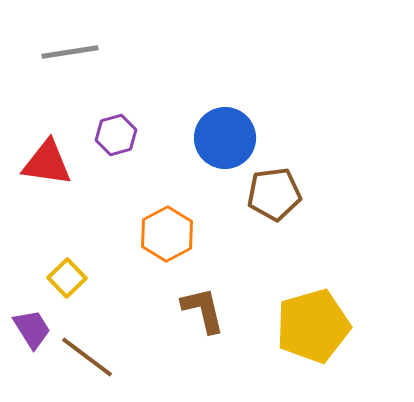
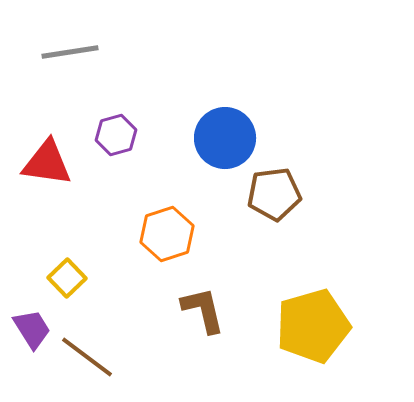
orange hexagon: rotated 10 degrees clockwise
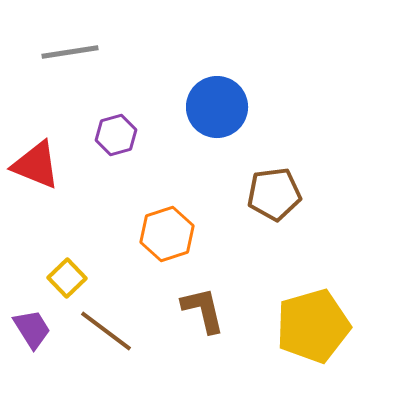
blue circle: moved 8 px left, 31 px up
red triangle: moved 11 px left, 2 px down; rotated 14 degrees clockwise
brown line: moved 19 px right, 26 px up
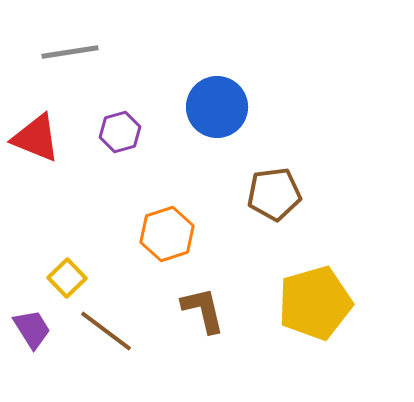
purple hexagon: moved 4 px right, 3 px up
red triangle: moved 27 px up
yellow pentagon: moved 2 px right, 23 px up
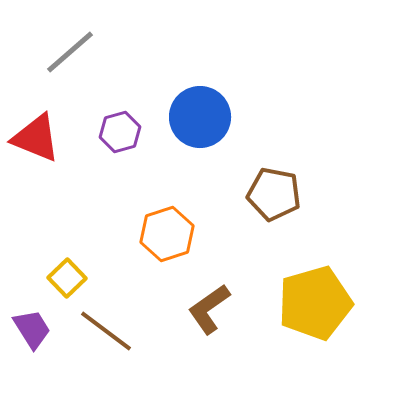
gray line: rotated 32 degrees counterclockwise
blue circle: moved 17 px left, 10 px down
brown pentagon: rotated 18 degrees clockwise
brown L-shape: moved 6 px right, 1 px up; rotated 112 degrees counterclockwise
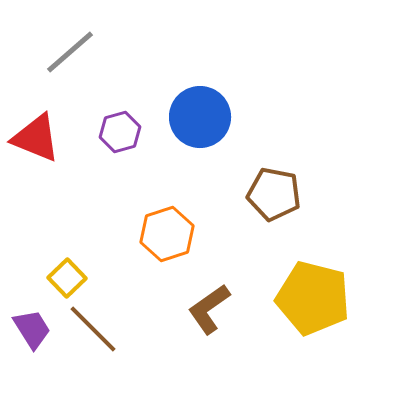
yellow pentagon: moved 2 px left, 5 px up; rotated 30 degrees clockwise
brown line: moved 13 px left, 2 px up; rotated 8 degrees clockwise
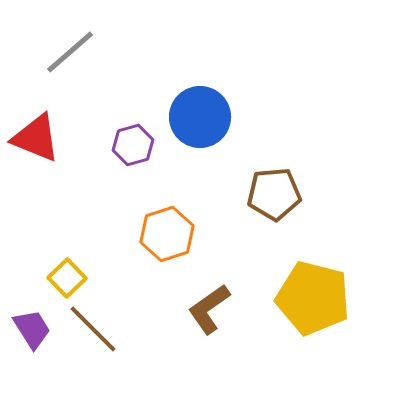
purple hexagon: moved 13 px right, 13 px down
brown pentagon: rotated 16 degrees counterclockwise
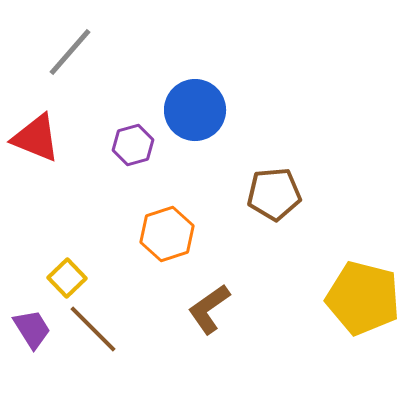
gray line: rotated 8 degrees counterclockwise
blue circle: moved 5 px left, 7 px up
yellow pentagon: moved 50 px right
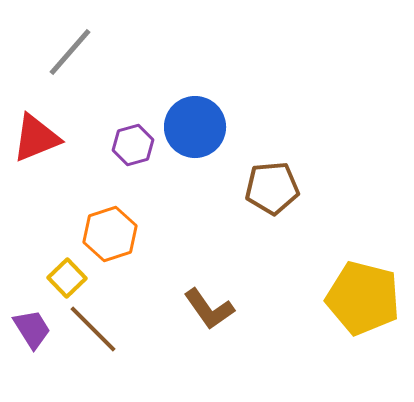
blue circle: moved 17 px down
red triangle: rotated 44 degrees counterclockwise
brown pentagon: moved 2 px left, 6 px up
orange hexagon: moved 57 px left
brown L-shape: rotated 90 degrees counterclockwise
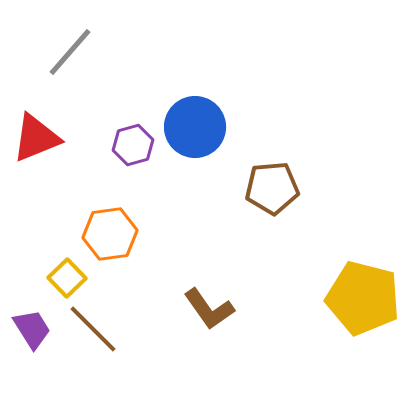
orange hexagon: rotated 10 degrees clockwise
